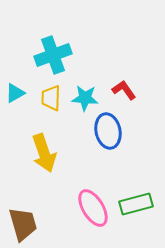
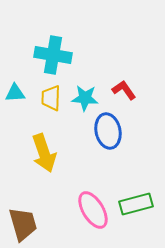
cyan cross: rotated 30 degrees clockwise
cyan triangle: rotated 25 degrees clockwise
pink ellipse: moved 2 px down
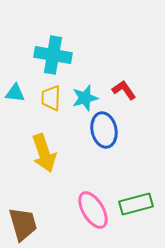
cyan triangle: rotated 10 degrees clockwise
cyan star: rotated 20 degrees counterclockwise
blue ellipse: moved 4 px left, 1 px up
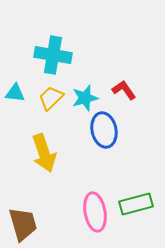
yellow trapezoid: rotated 44 degrees clockwise
pink ellipse: moved 2 px right, 2 px down; rotated 21 degrees clockwise
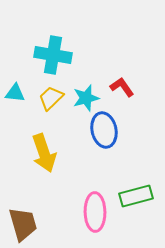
red L-shape: moved 2 px left, 3 px up
cyan star: moved 1 px right
green rectangle: moved 8 px up
pink ellipse: rotated 9 degrees clockwise
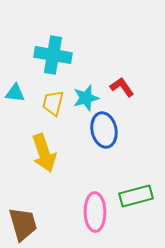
yellow trapezoid: moved 2 px right, 5 px down; rotated 32 degrees counterclockwise
